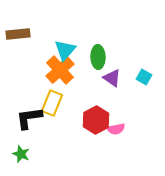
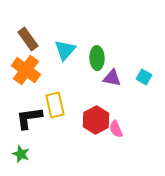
brown rectangle: moved 10 px right, 5 px down; rotated 60 degrees clockwise
green ellipse: moved 1 px left, 1 px down
orange cross: moved 34 px left; rotated 12 degrees counterclockwise
purple triangle: rotated 24 degrees counterclockwise
yellow rectangle: moved 3 px right, 2 px down; rotated 35 degrees counterclockwise
pink semicircle: rotated 78 degrees clockwise
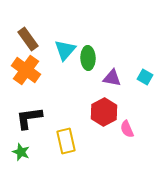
green ellipse: moved 9 px left
cyan square: moved 1 px right
yellow rectangle: moved 11 px right, 36 px down
red hexagon: moved 8 px right, 8 px up
pink semicircle: moved 11 px right
green star: moved 2 px up
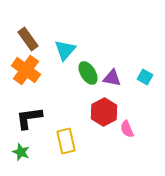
green ellipse: moved 15 px down; rotated 30 degrees counterclockwise
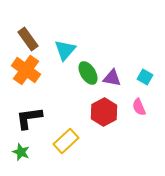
pink semicircle: moved 12 px right, 22 px up
yellow rectangle: rotated 60 degrees clockwise
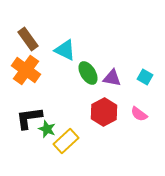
cyan triangle: rotated 45 degrees counterclockwise
pink semicircle: moved 7 px down; rotated 30 degrees counterclockwise
green star: moved 26 px right, 23 px up
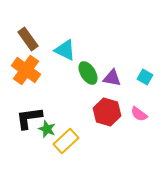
red hexagon: moved 3 px right; rotated 16 degrees counterclockwise
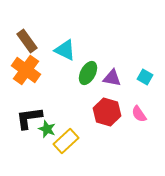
brown rectangle: moved 1 px left, 2 px down
green ellipse: rotated 60 degrees clockwise
pink semicircle: rotated 18 degrees clockwise
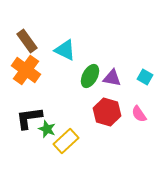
green ellipse: moved 2 px right, 3 px down
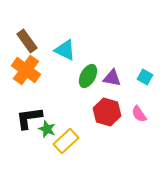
green ellipse: moved 2 px left
